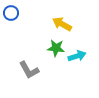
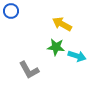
blue circle: moved 2 px up
green star: moved 1 px up
cyan arrow: rotated 36 degrees clockwise
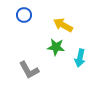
blue circle: moved 13 px right, 4 px down
yellow arrow: moved 1 px right, 1 px down
cyan arrow: moved 3 px right, 2 px down; rotated 84 degrees clockwise
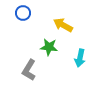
blue circle: moved 1 px left, 2 px up
green star: moved 7 px left
gray L-shape: rotated 60 degrees clockwise
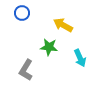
blue circle: moved 1 px left
cyan arrow: rotated 36 degrees counterclockwise
gray L-shape: moved 3 px left
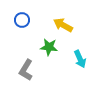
blue circle: moved 7 px down
cyan arrow: moved 1 px down
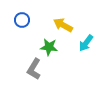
cyan arrow: moved 6 px right, 16 px up; rotated 60 degrees clockwise
gray L-shape: moved 8 px right, 1 px up
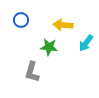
blue circle: moved 1 px left
yellow arrow: rotated 24 degrees counterclockwise
gray L-shape: moved 2 px left, 3 px down; rotated 15 degrees counterclockwise
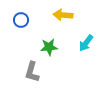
yellow arrow: moved 10 px up
green star: rotated 12 degrees counterclockwise
